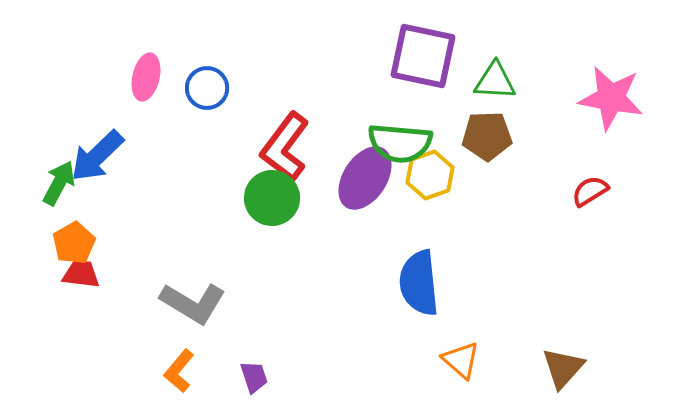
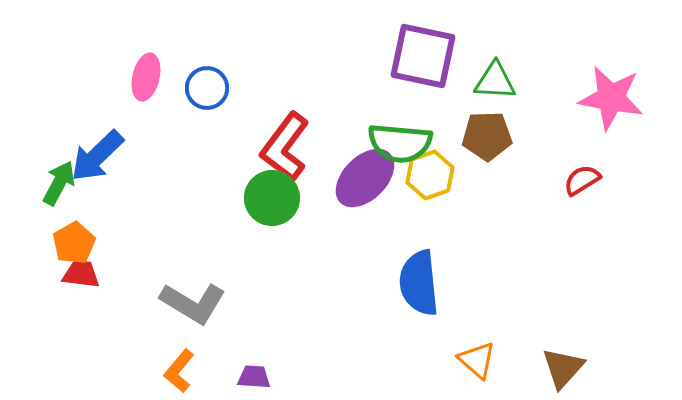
purple ellipse: rotated 12 degrees clockwise
red semicircle: moved 8 px left, 11 px up
orange triangle: moved 16 px right
purple trapezoid: rotated 68 degrees counterclockwise
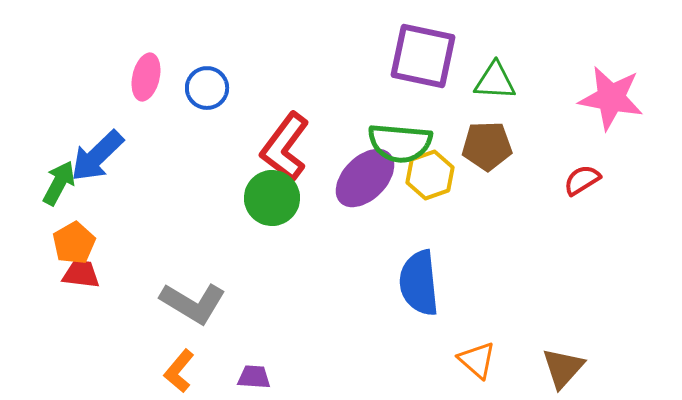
brown pentagon: moved 10 px down
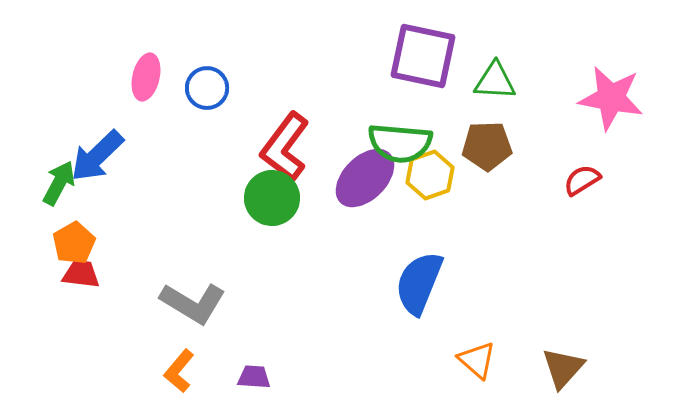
blue semicircle: rotated 28 degrees clockwise
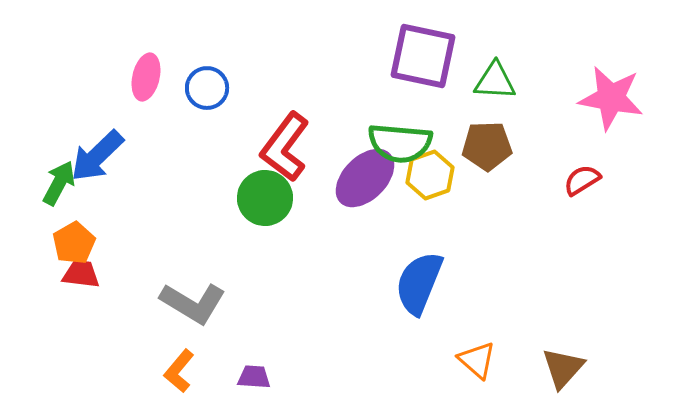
green circle: moved 7 px left
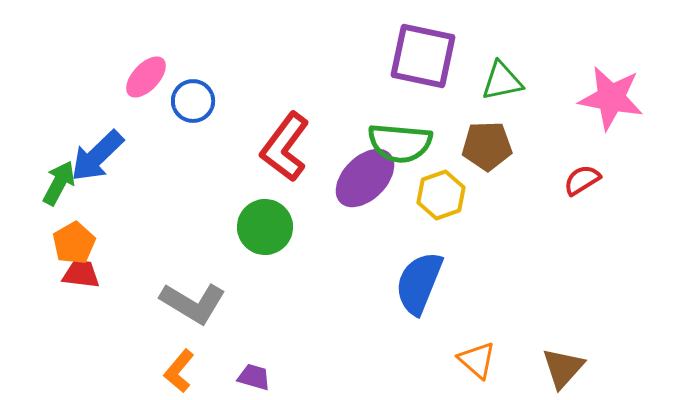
pink ellipse: rotated 30 degrees clockwise
green triangle: moved 7 px right; rotated 15 degrees counterclockwise
blue circle: moved 14 px left, 13 px down
yellow hexagon: moved 11 px right, 20 px down
green circle: moved 29 px down
purple trapezoid: rotated 12 degrees clockwise
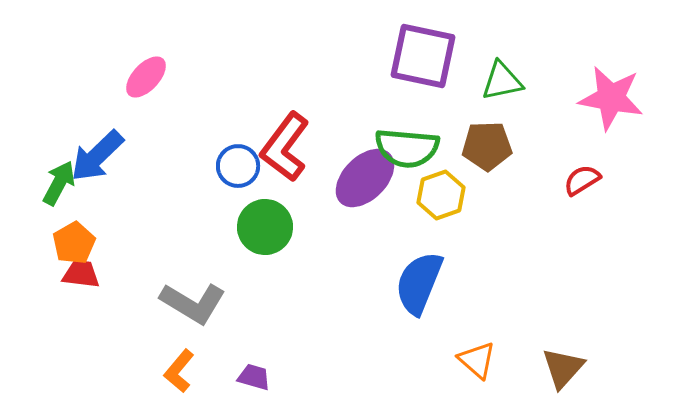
blue circle: moved 45 px right, 65 px down
green semicircle: moved 7 px right, 5 px down
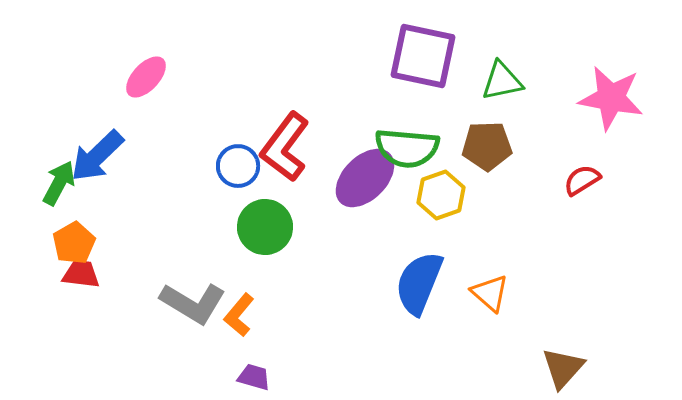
orange triangle: moved 13 px right, 67 px up
orange L-shape: moved 60 px right, 56 px up
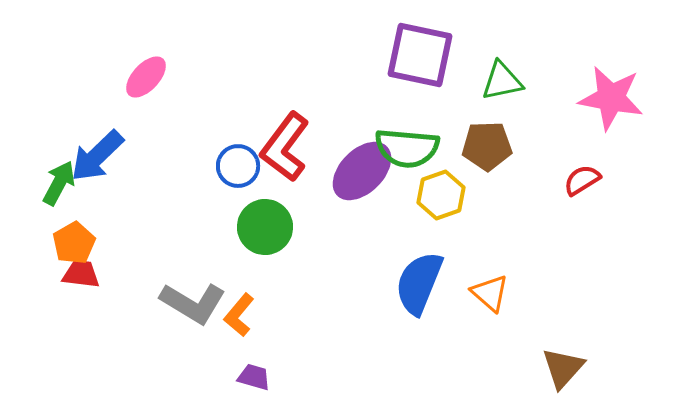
purple square: moved 3 px left, 1 px up
purple ellipse: moved 3 px left, 7 px up
